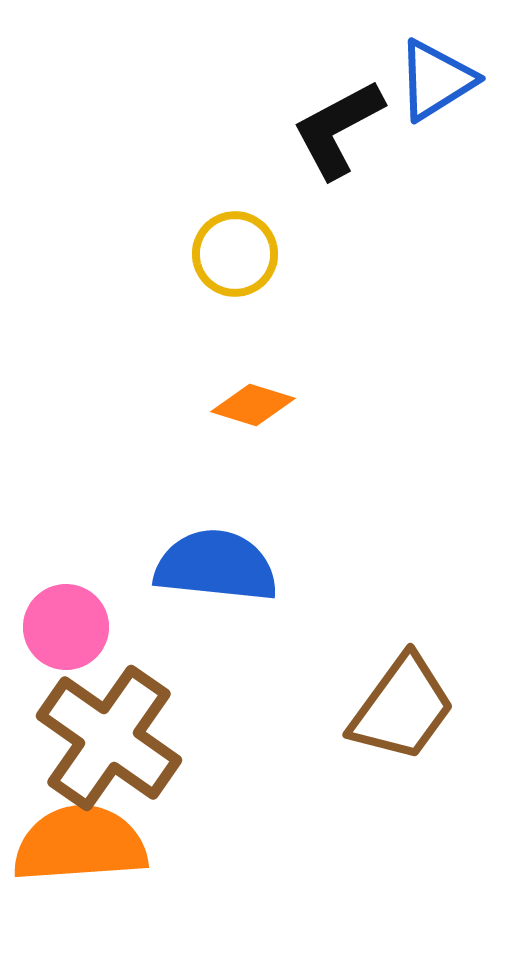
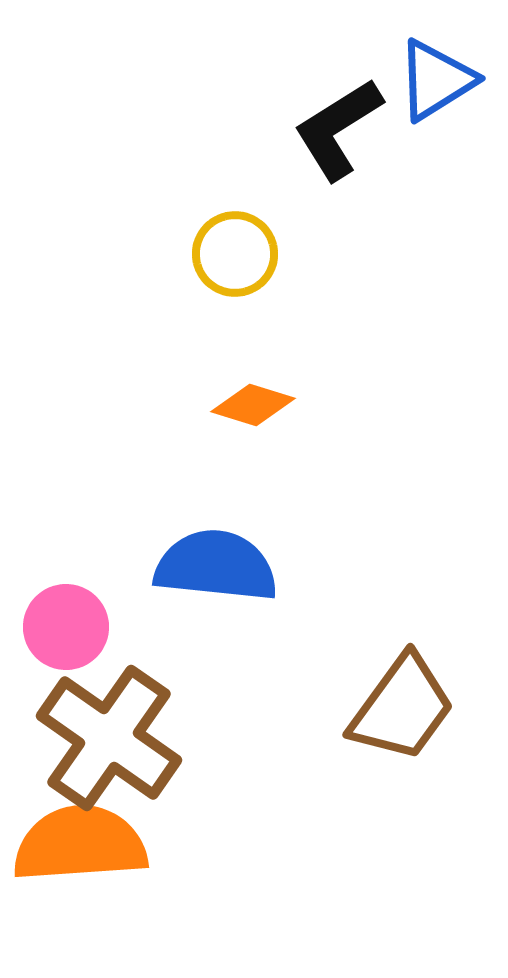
black L-shape: rotated 4 degrees counterclockwise
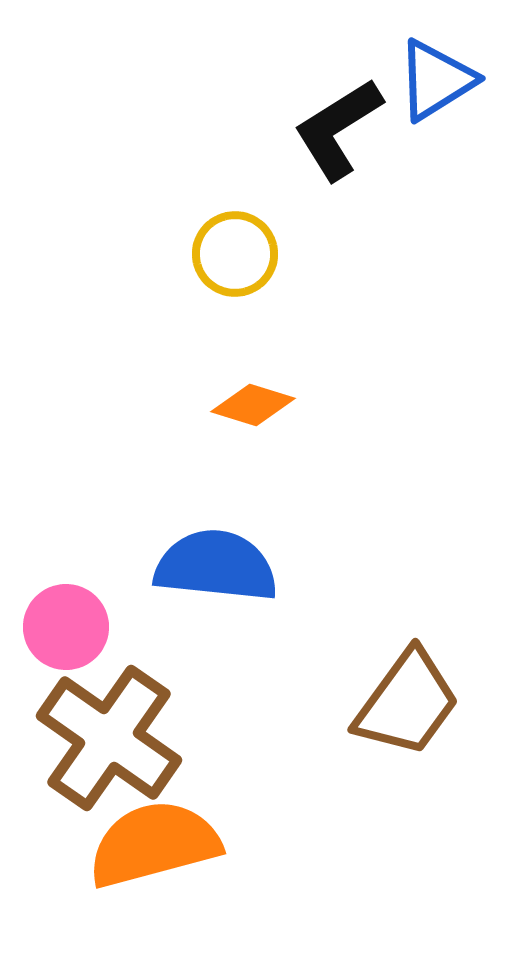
brown trapezoid: moved 5 px right, 5 px up
orange semicircle: moved 74 px right; rotated 11 degrees counterclockwise
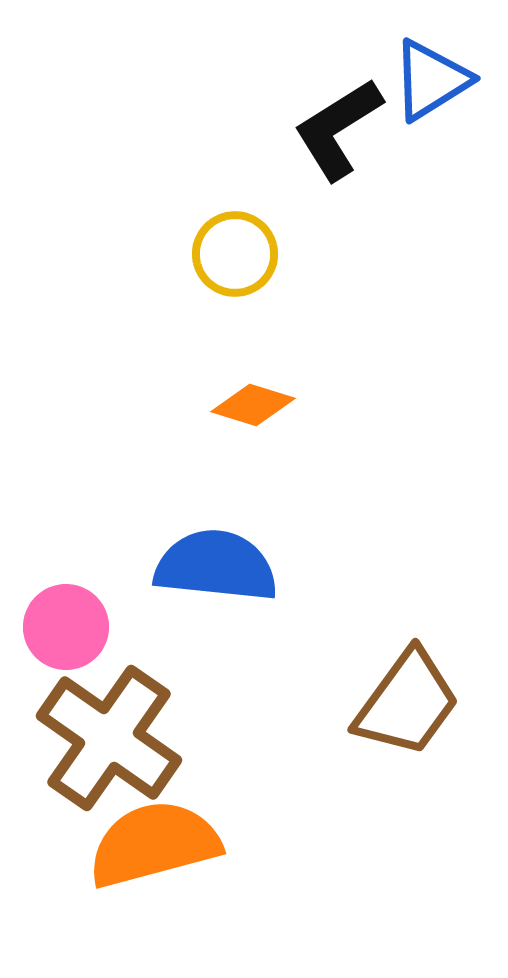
blue triangle: moved 5 px left
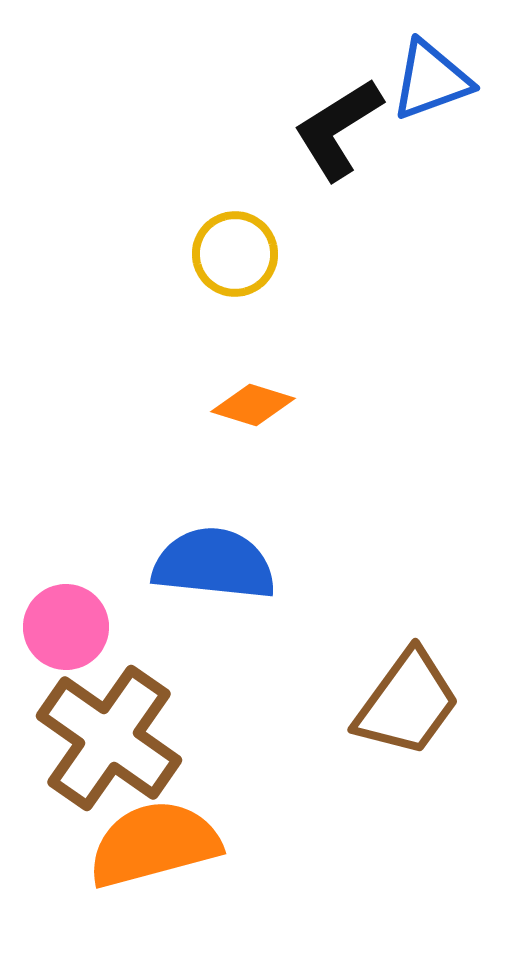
blue triangle: rotated 12 degrees clockwise
blue semicircle: moved 2 px left, 2 px up
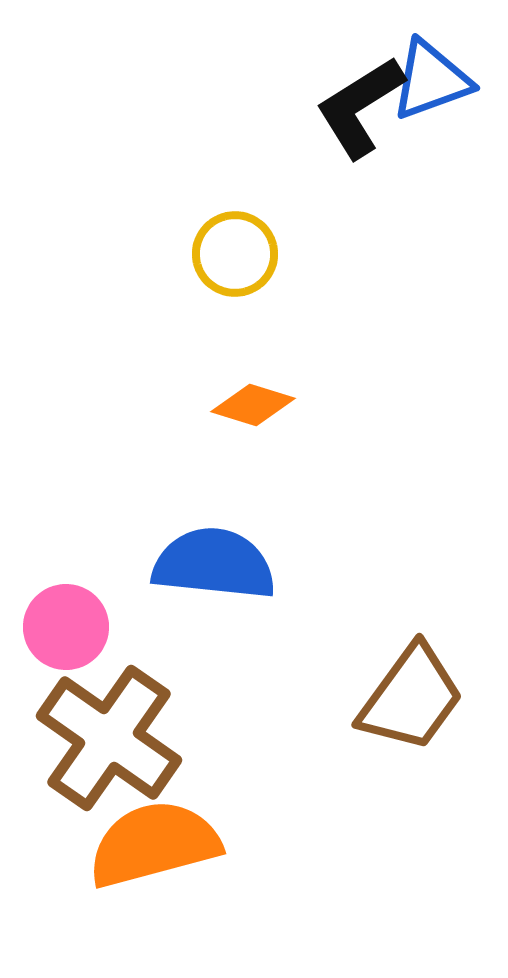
black L-shape: moved 22 px right, 22 px up
brown trapezoid: moved 4 px right, 5 px up
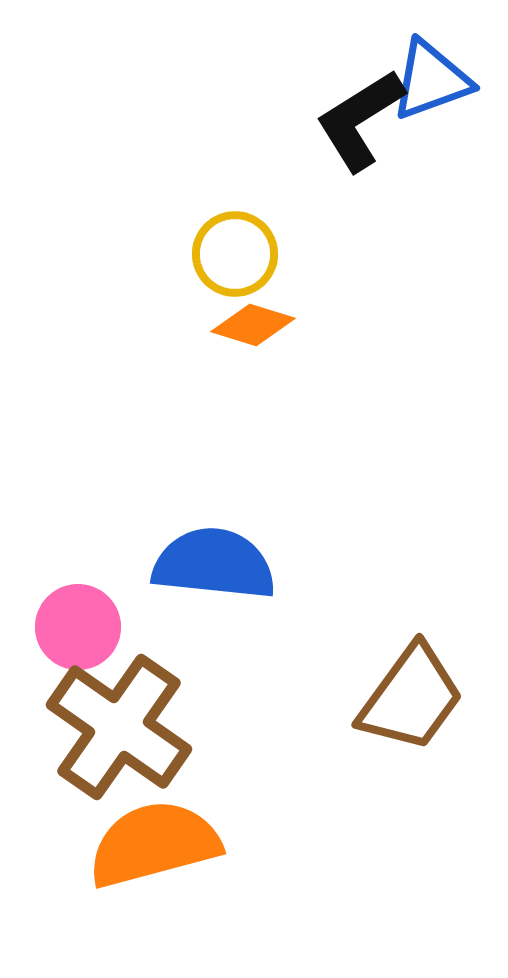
black L-shape: moved 13 px down
orange diamond: moved 80 px up
pink circle: moved 12 px right
brown cross: moved 10 px right, 11 px up
